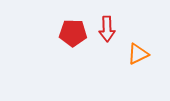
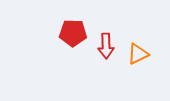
red arrow: moved 1 px left, 17 px down
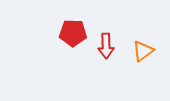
orange triangle: moved 5 px right, 3 px up; rotated 10 degrees counterclockwise
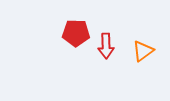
red pentagon: moved 3 px right
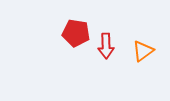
red pentagon: rotated 8 degrees clockwise
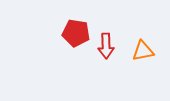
orange triangle: rotated 25 degrees clockwise
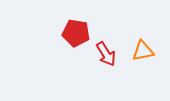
red arrow: moved 8 px down; rotated 30 degrees counterclockwise
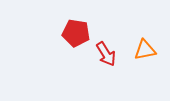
orange triangle: moved 2 px right, 1 px up
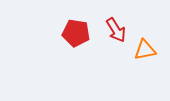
red arrow: moved 10 px right, 24 px up
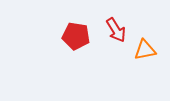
red pentagon: moved 3 px down
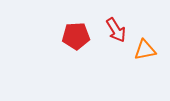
red pentagon: rotated 12 degrees counterclockwise
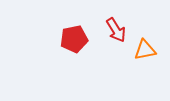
red pentagon: moved 2 px left, 3 px down; rotated 8 degrees counterclockwise
